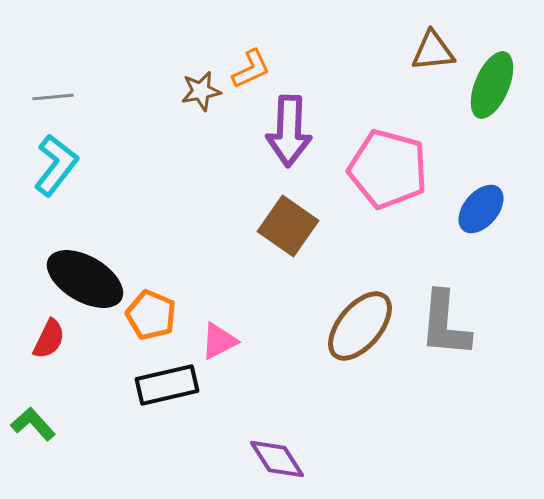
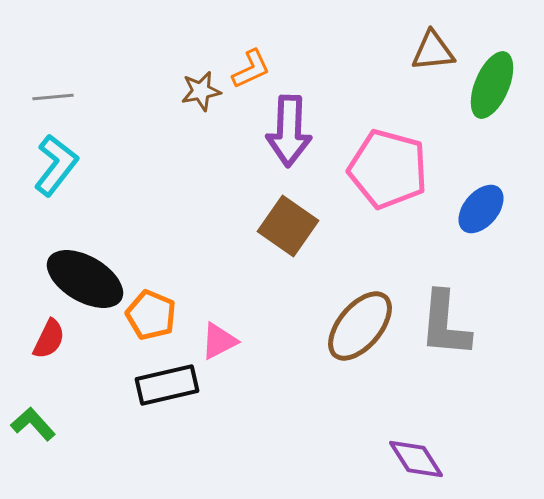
purple diamond: moved 139 px right
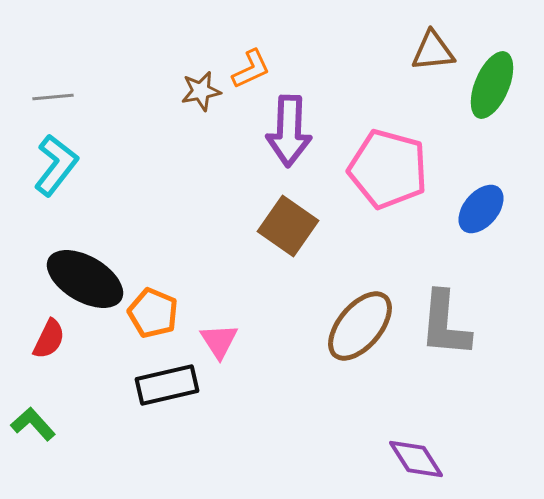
orange pentagon: moved 2 px right, 2 px up
pink triangle: rotated 36 degrees counterclockwise
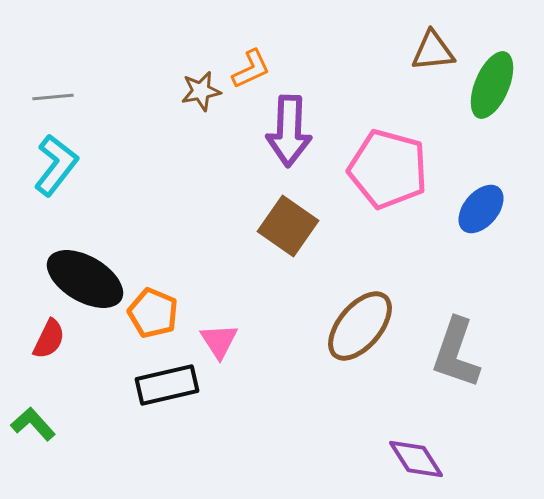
gray L-shape: moved 11 px right, 29 px down; rotated 14 degrees clockwise
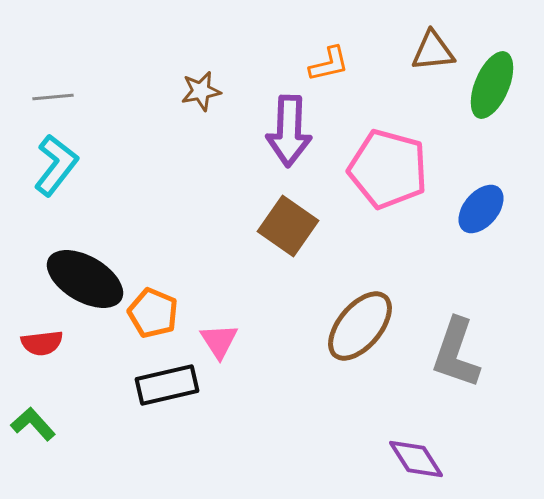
orange L-shape: moved 78 px right, 5 px up; rotated 12 degrees clockwise
red semicircle: moved 7 px left, 4 px down; rotated 57 degrees clockwise
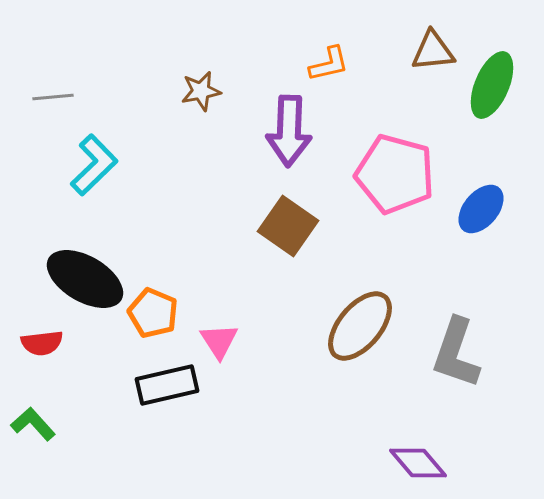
cyan L-shape: moved 38 px right; rotated 8 degrees clockwise
pink pentagon: moved 7 px right, 5 px down
purple diamond: moved 2 px right, 4 px down; rotated 8 degrees counterclockwise
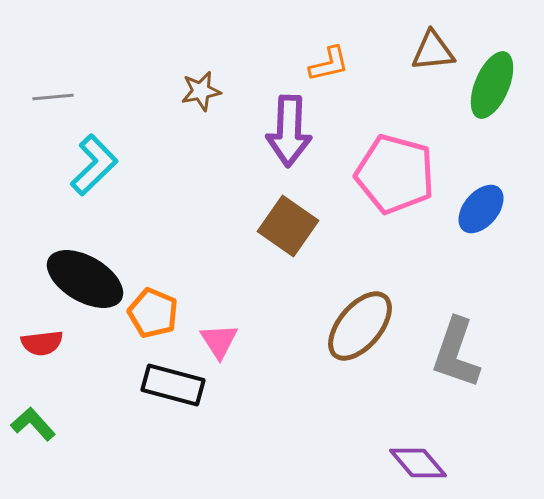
black rectangle: moved 6 px right; rotated 28 degrees clockwise
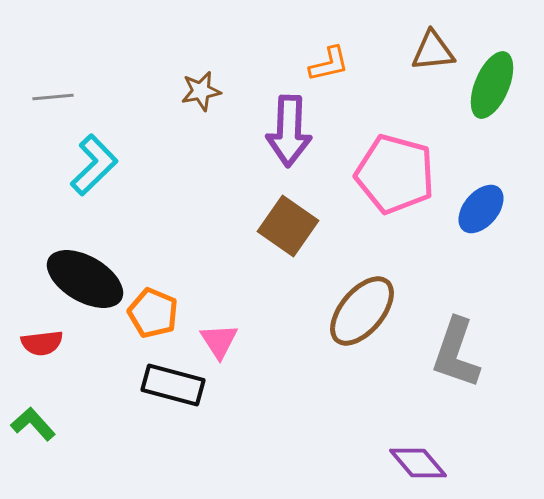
brown ellipse: moved 2 px right, 15 px up
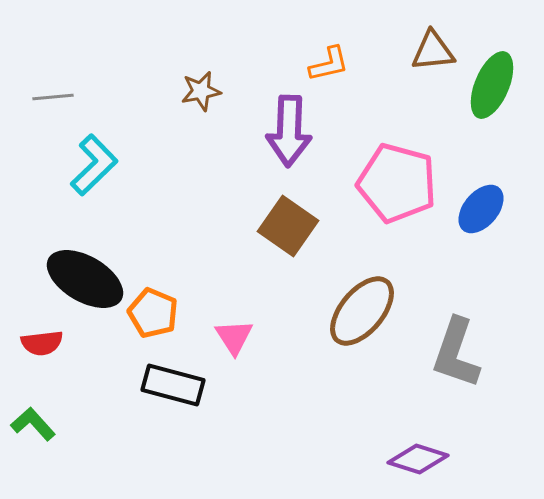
pink pentagon: moved 2 px right, 9 px down
pink triangle: moved 15 px right, 4 px up
purple diamond: moved 4 px up; rotated 32 degrees counterclockwise
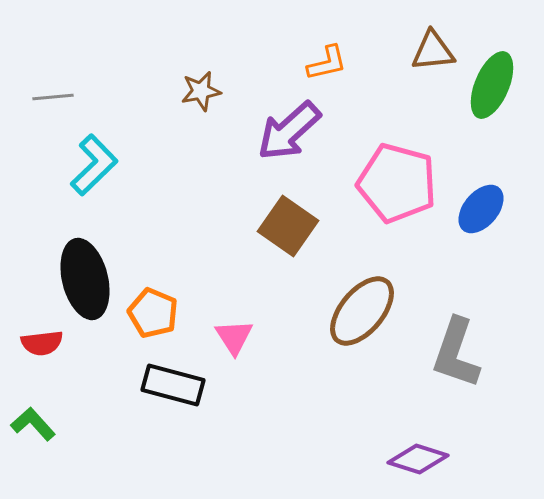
orange L-shape: moved 2 px left, 1 px up
purple arrow: rotated 46 degrees clockwise
black ellipse: rotated 46 degrees clockwise
